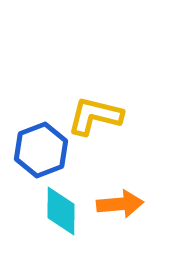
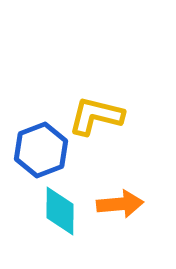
yellow L-shape: moved 1 px right
cyan diamond: moved 1 px left
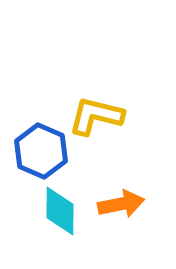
blue hexagon: moved 1 px down; rotated 16 degrees counterclockwise
orange arrow: moved 1 px right; rotated 6 degrees counterclockwise
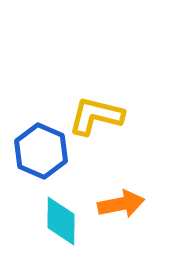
cyan diamond: moved 1 px right, 10 px down
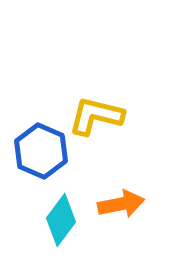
cyan diamond: moved 1 px up; rotated 36 degrees clockwise
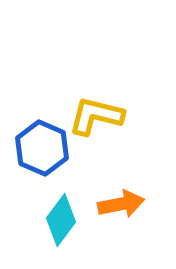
blue hexagon: moved 1 px right, 3 px up
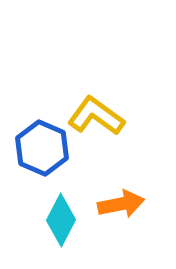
yellow L-shape: rotated 22 degrees clockwise
cyan diamond: rotated 9 degrees counterclockwise
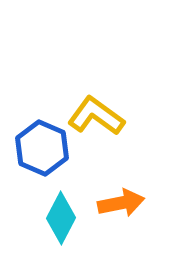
orange arrow: moved 1 px up
cyan diamond: moved 2 px up
